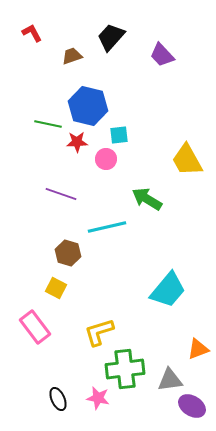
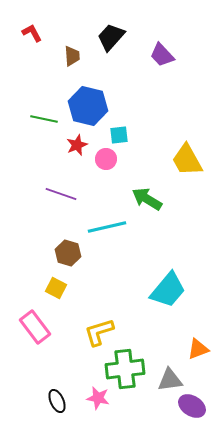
brown trapezoid: rotated 105 degrees clockwise
green line: moved 4 px left, 5 px up
red star: moved 3 px down; rotated 20 degrees counterclockwise
black ellipse: moved 1 px left, 2 px down
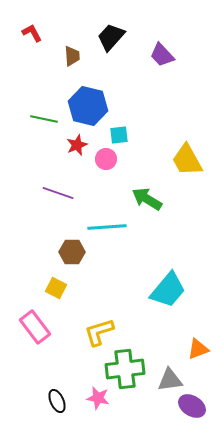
purple line: moved 3 px left, 1 px up
cyan line: rotated 9 degrees clockwise
brown hexagon: moved 4 px right, 1 px up; rotated 15 degrees counterclockwise
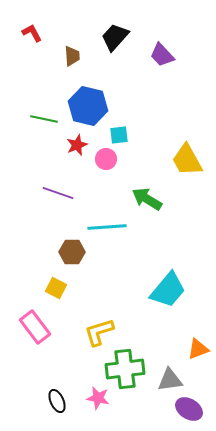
black trapezoid: moved 4 px right
purple ellipse: moved 3 px left, 3 px down
